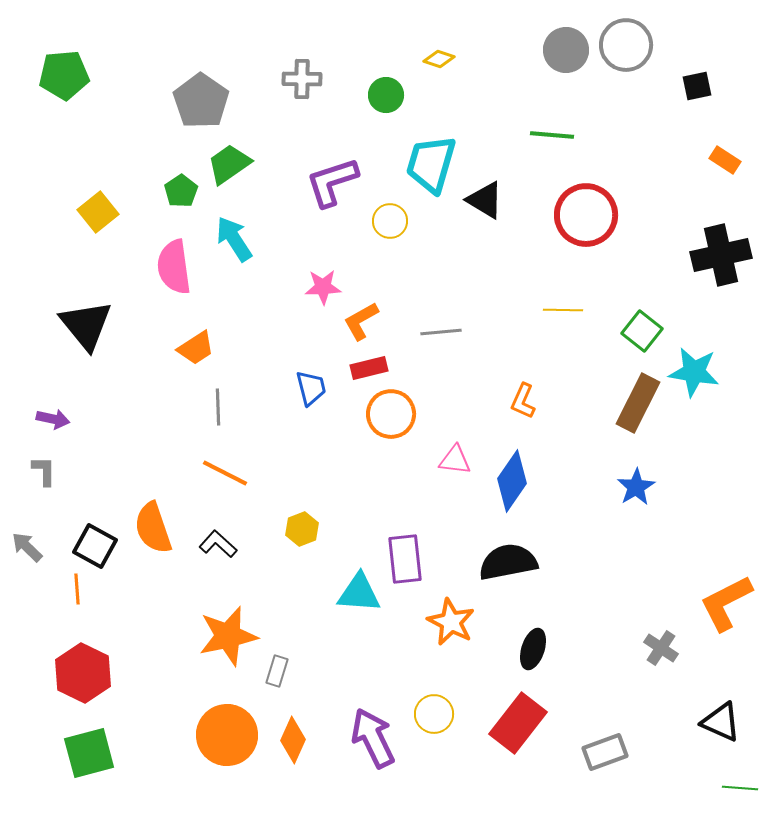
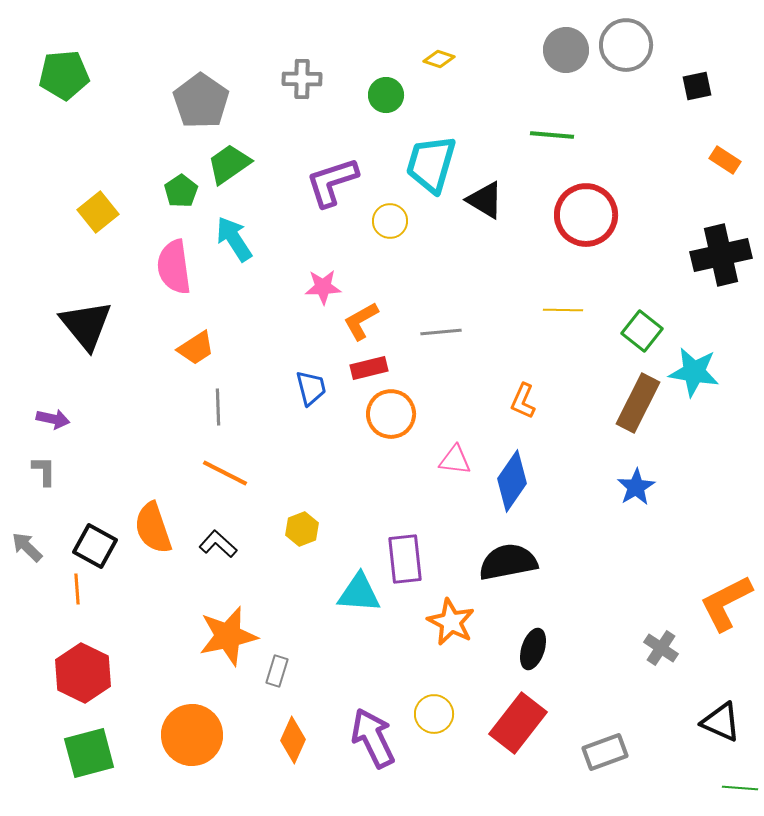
orange circle at (227, 735): moved 35 px left
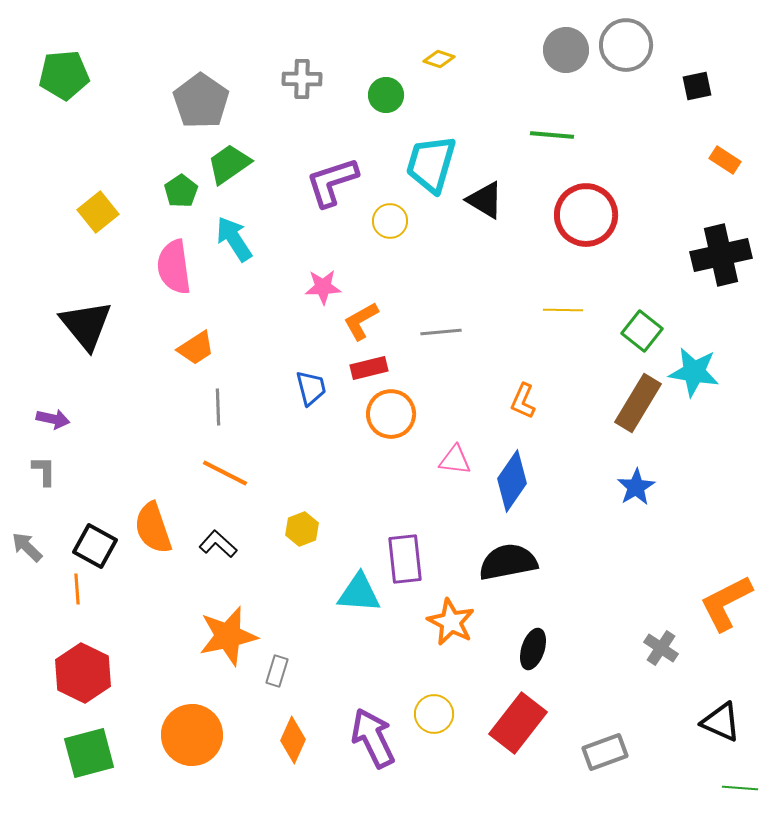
brown rectangle at (638, 403): rotated 4 degrees clockwise
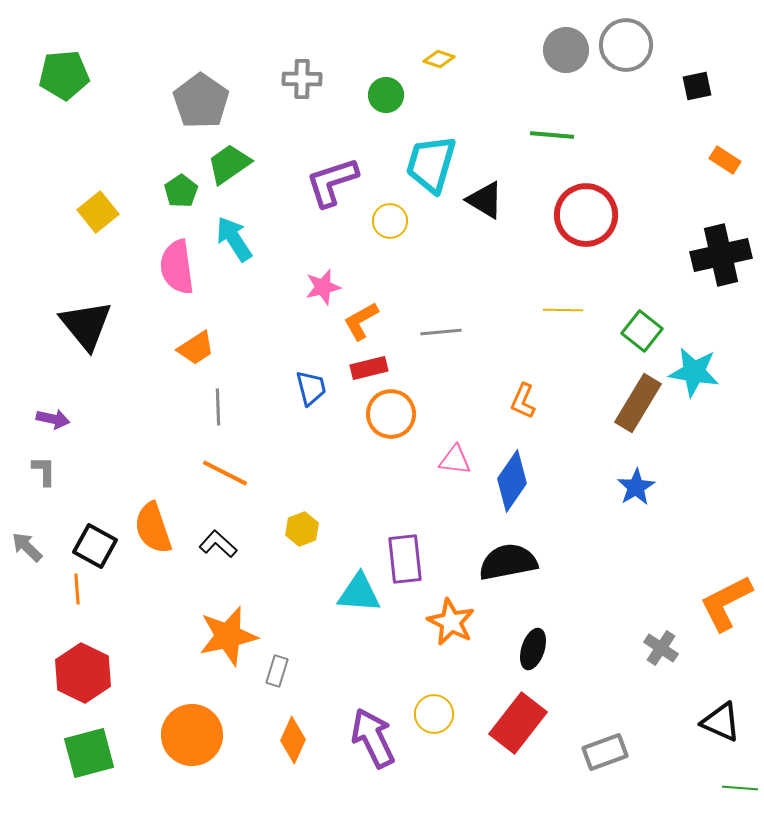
pink semicircle at (174, 267): moved 3 px right
pink star at (323, 287): rotated 12 degrees counterclockwise
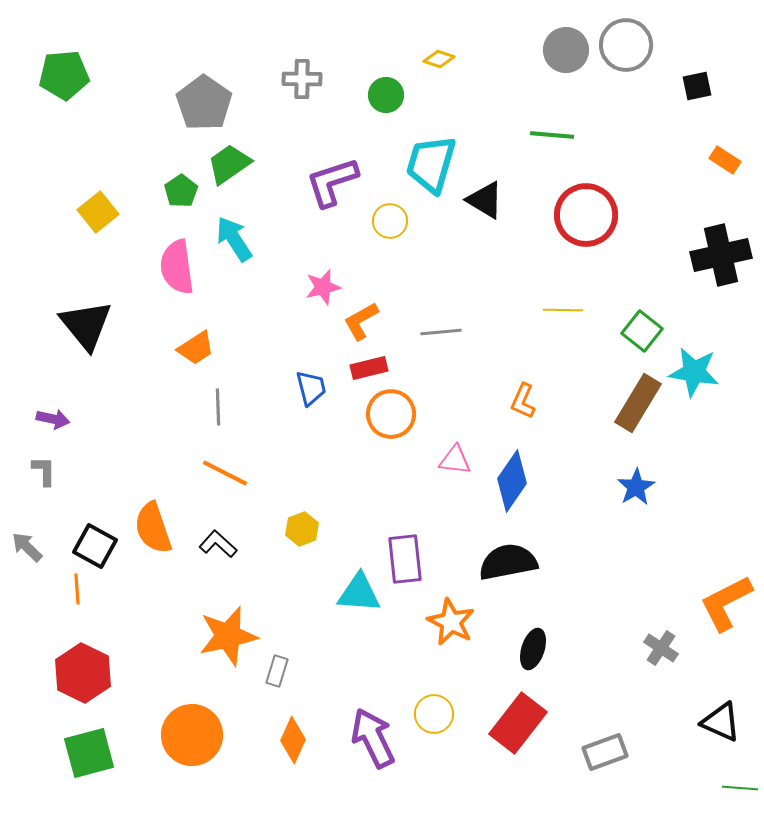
gray pentagon at (201, 101): moved 3 px right, 2 px down
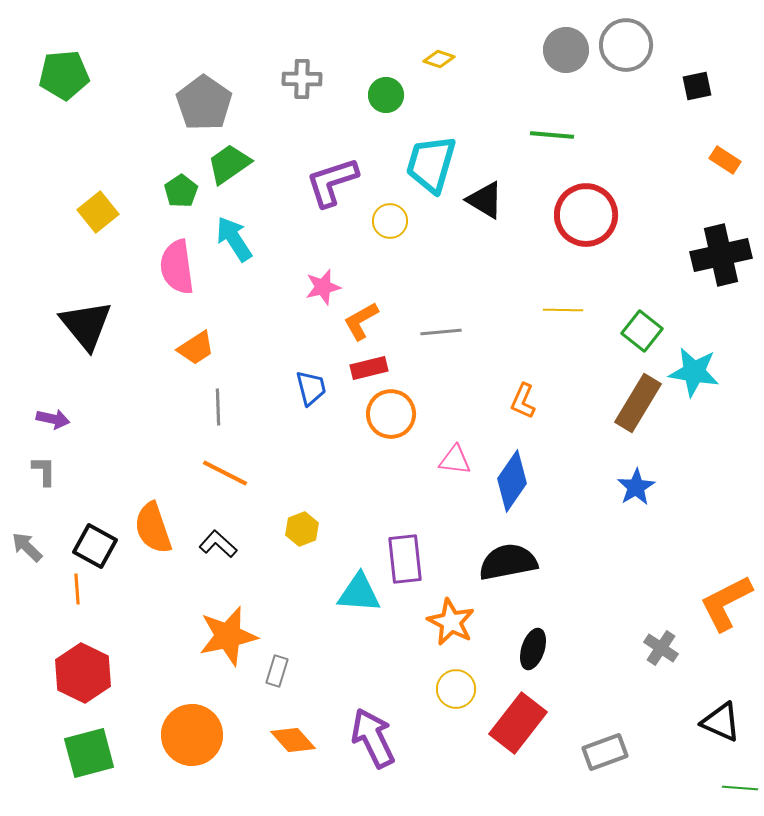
yellow circle at (434, 714): moved 22 px right, 25 px up
orange diamond at (293, 740): rotated 66 degrees counterclockwise
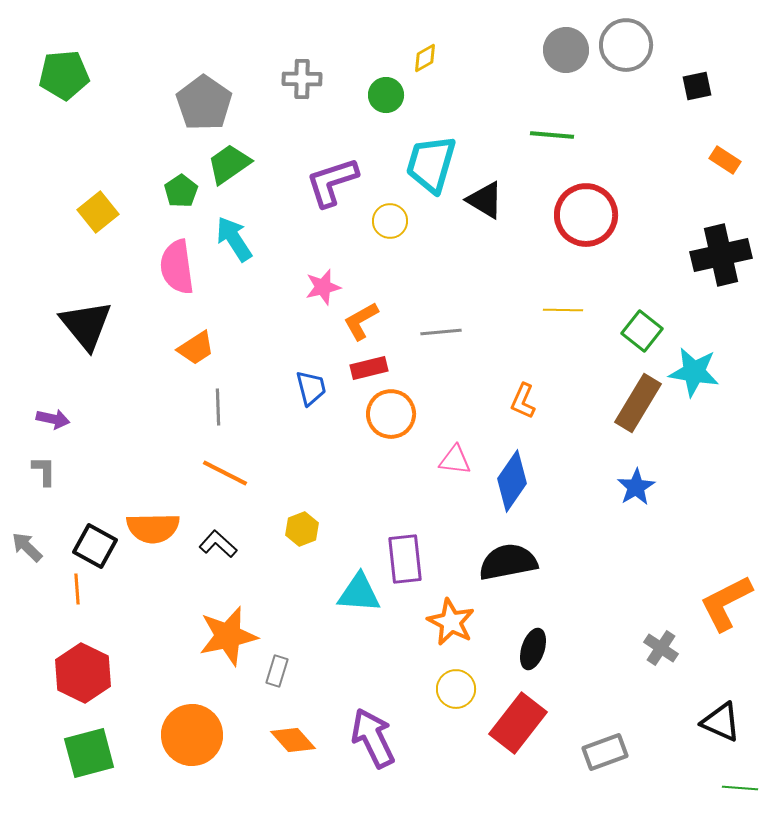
yellow diamond at (439, 59): moved 14 px left, 1 px up; rotated 48 degrees counterclockwise
orange semicircle at (153, 528): rotated 72 degrees counterclockwise
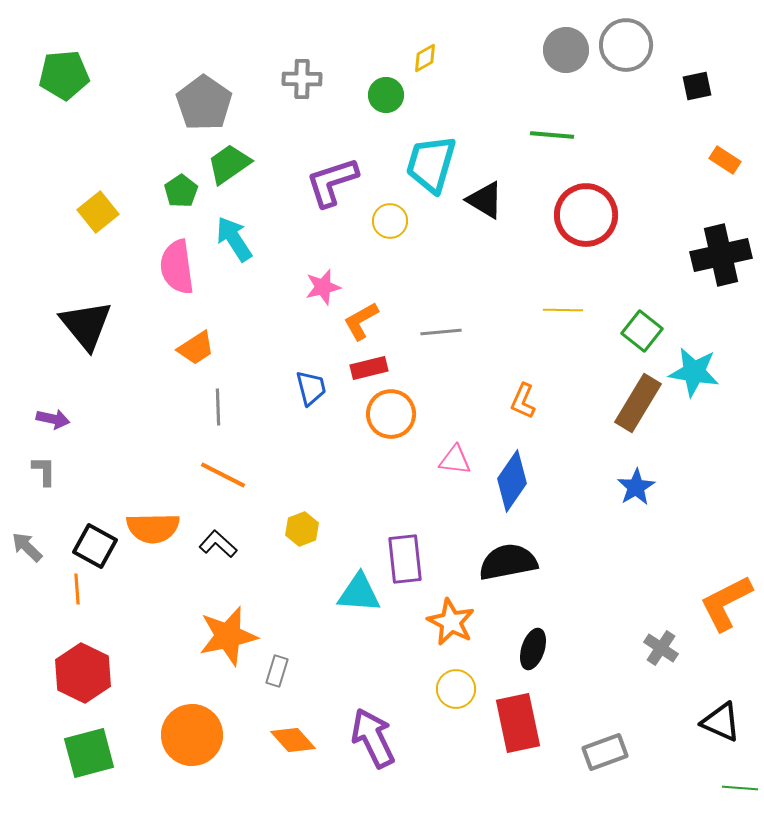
orange line at (225, 473): moved 2 px left, 2 px down
red rectangle at (518, 723): rotated 50 degrees counterclockwise
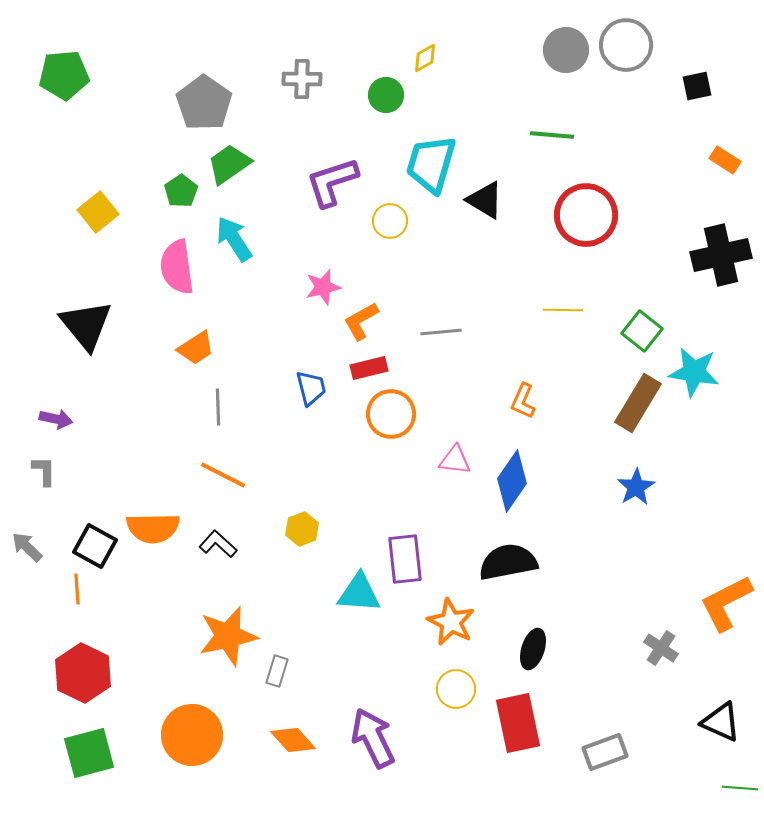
purple arrow at (53, 419): moved 3 px right
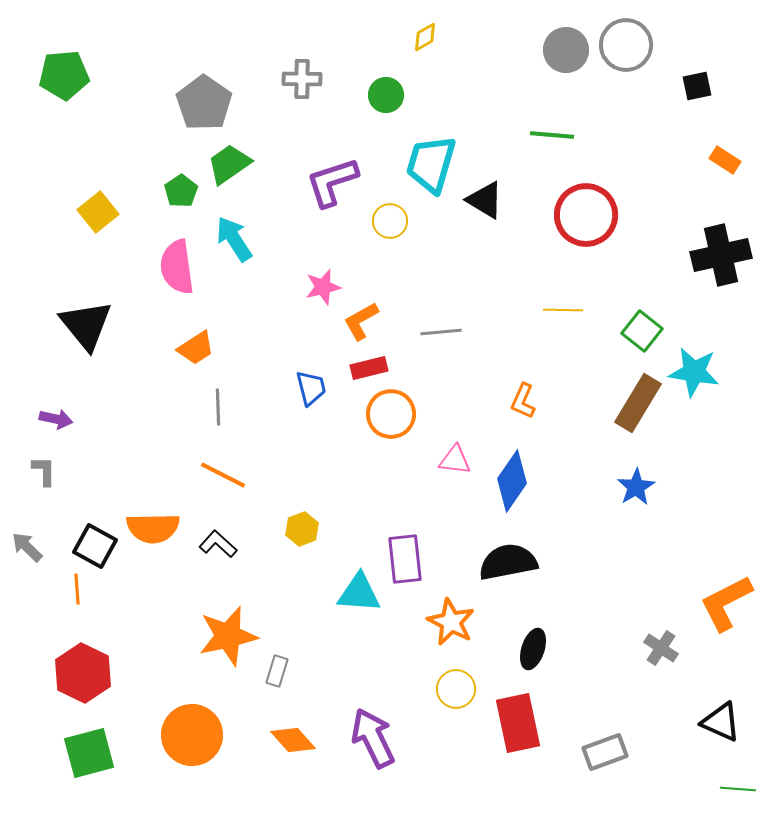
yellow diamond at (425, 58): moved 21 px up
green line at (740, 788): moved 2 px left, 1 px down
